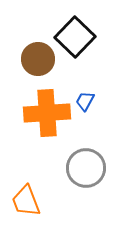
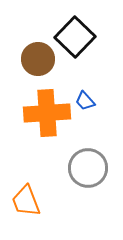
blue trapezoid: rotated 70 degrees counterclockwise
gray circle: moved 2 px right
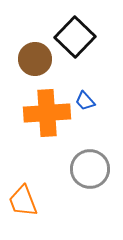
brown circle: moved 3 px left
gray circle: moved 2 px right, 1 px down
orange trapezoid: moved 3 px left
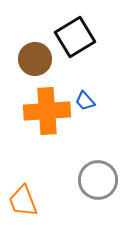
black square: rotated 15 degrees clockwise
orange cross: moved 2 px up
gray circle: moved 8 px right, 11 px down
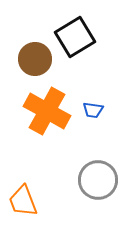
blue trapezoid: moved 8 px right, 9 px down; rotated 40 degrees counterclockwise
orange cross: rotated 33 degrees clockwise
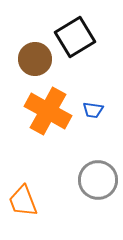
orange cross: moved 1 px right
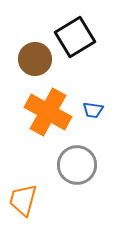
orange cross: moved 1 px down
gray circle: moved 21 px left, 15 px up
orange trapezoid: moved 1 px up; rotated 36 degrees clockwise
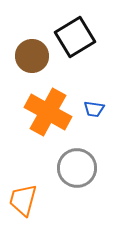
brown circle: moved 3 px left, 3 px up
blue trapezoid: moved 1 px right, 1 px up
gray circle: moved 3 px down
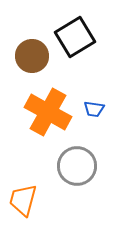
gray circle: moved 2 px up
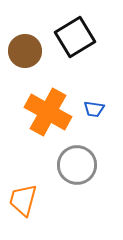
brown circle: moved 7 px left, 5 px up
gray circle: moved 1 px up
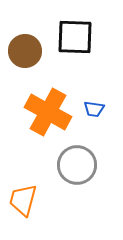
black square: rotated 33 degrees clockwise
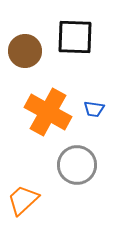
orange trapezoid: rotated 32 degrees clockwise
